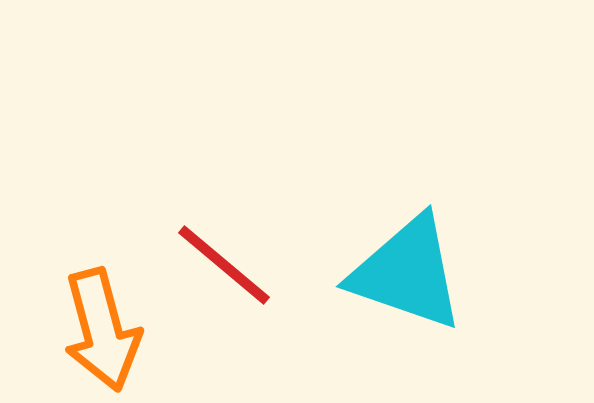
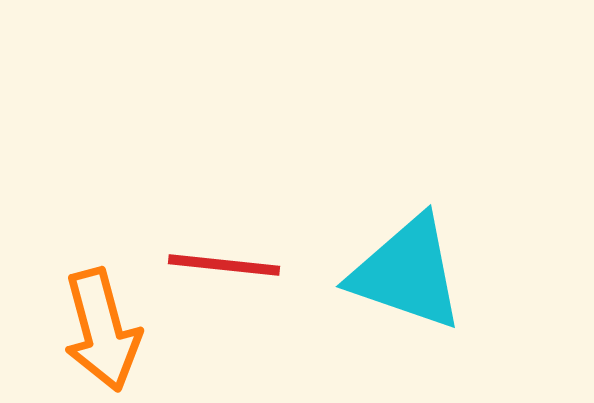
red line: rotated 34 degrees counterclockwise
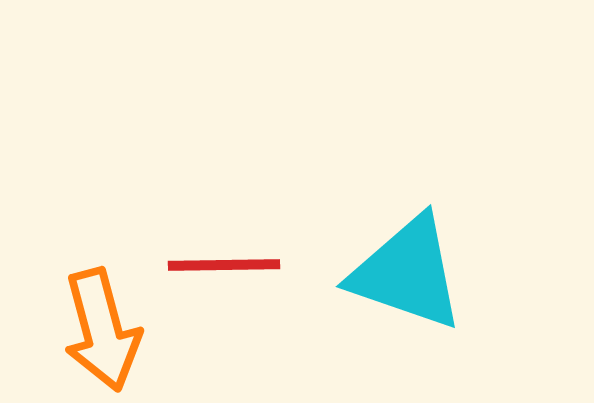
red line: rotated 7 degrees counterclockwise
